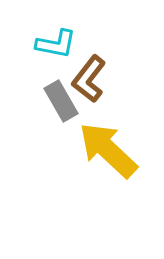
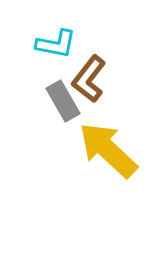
gray rectangle: moved 2 px right
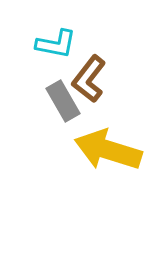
yellow arrow: rotated 26 degrees counterclockwise
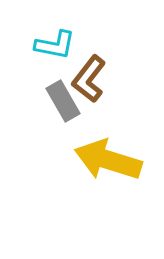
cyan L-shape: moved 1 px left, 1 px down
yellow arrow: moved 10 px down
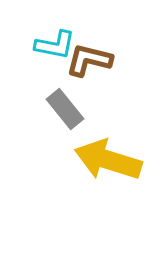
brown L-shape: moved 19 px up; rotated 66 degrees clockwise
gray rectangle: moved 2 px right, 8 px down; rotated 9 degrees counterclockwise
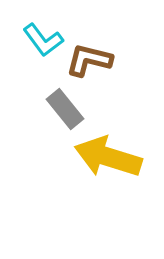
cyan L-shape: moved 12 px left, 5 px up; rotated 42 degrees clockwise
yellow arrow: moved 3 px up
